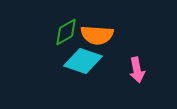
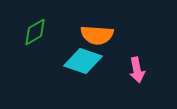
green diamond: moved 31 px left
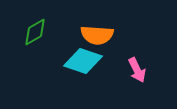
pink arrow: rotated 15 degrees counterclockwise
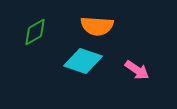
orange semicircle: moved 9 px up
pink arrow: rotated 30 degrees counterclockwise
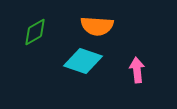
pink arrow: rotated 130 degrees counterclockwise
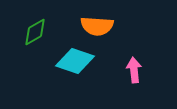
cyan diamond: moved 8 px left
pink arrow: moved 3 px left
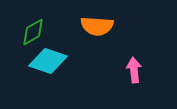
green diamond: moved 2 px left
cyan diamond: moved 27 px left
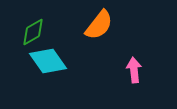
orange semicircle: moved 2 px right, 1 px up; rotated 56 degrees counterclockwise
cyan diamond: rotated 36 degrees clockwise
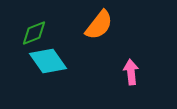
green diamond: moved 1 px right, 1 px down; rotated 8 degrees clockwise
pink arrow: moved 3 px left, 2 px down
